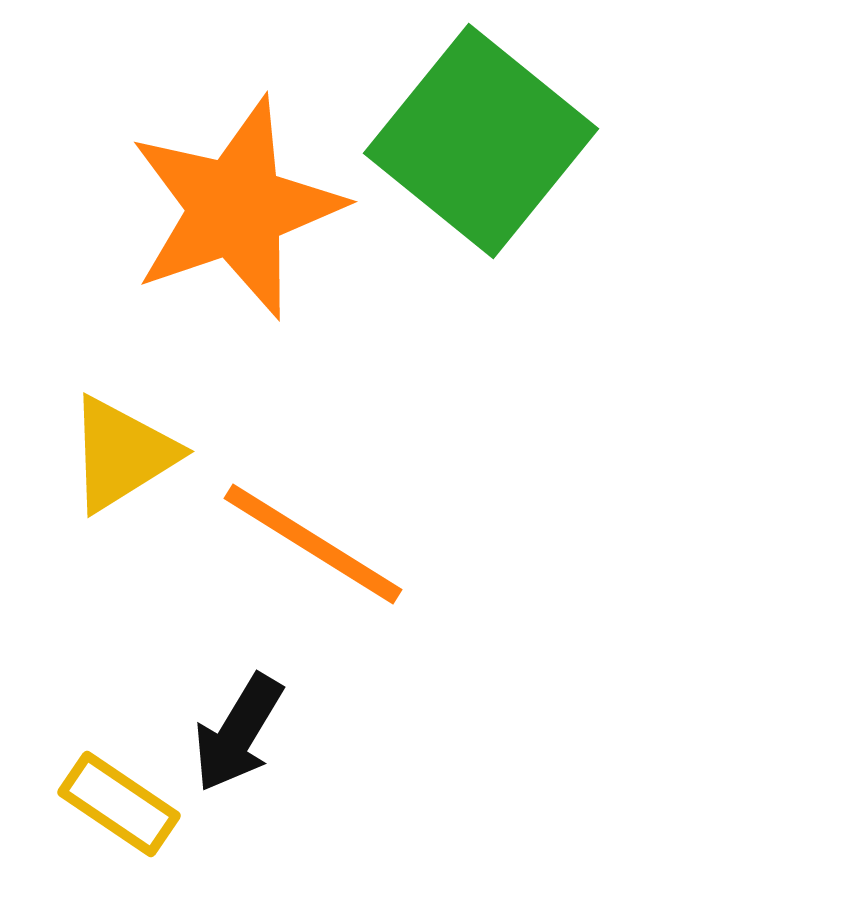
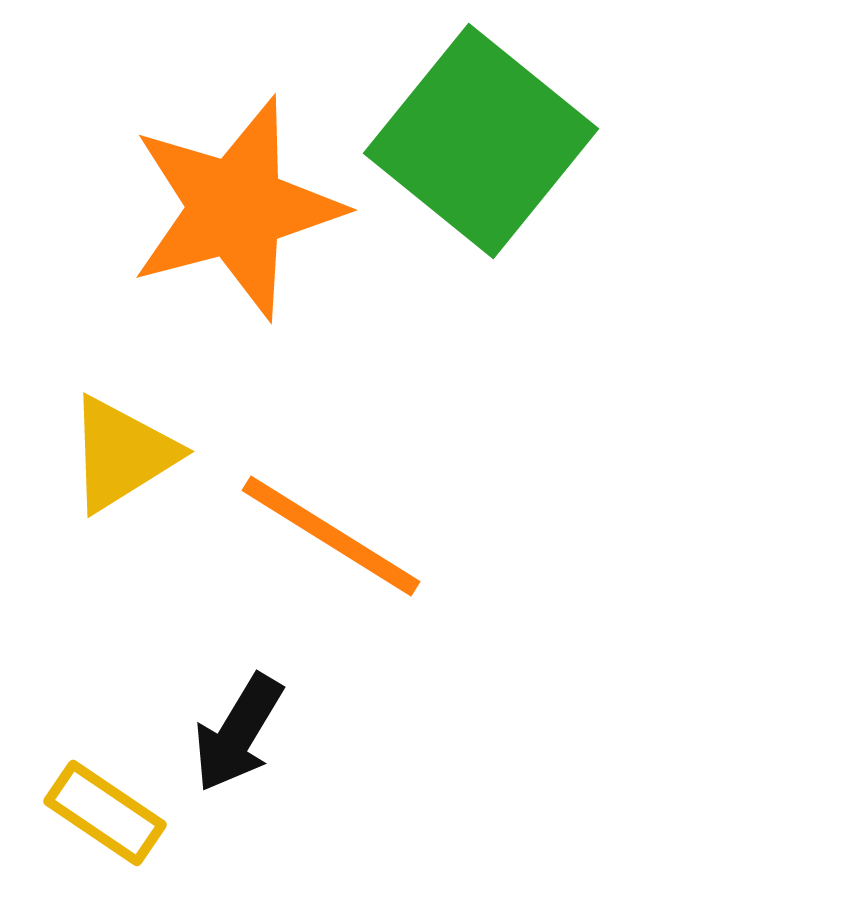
orange star: rotated 4 degrees clockwise
orange line: moved 18 px right, 8 px up
yellow rectangle: moved 14 px left, 9 px down
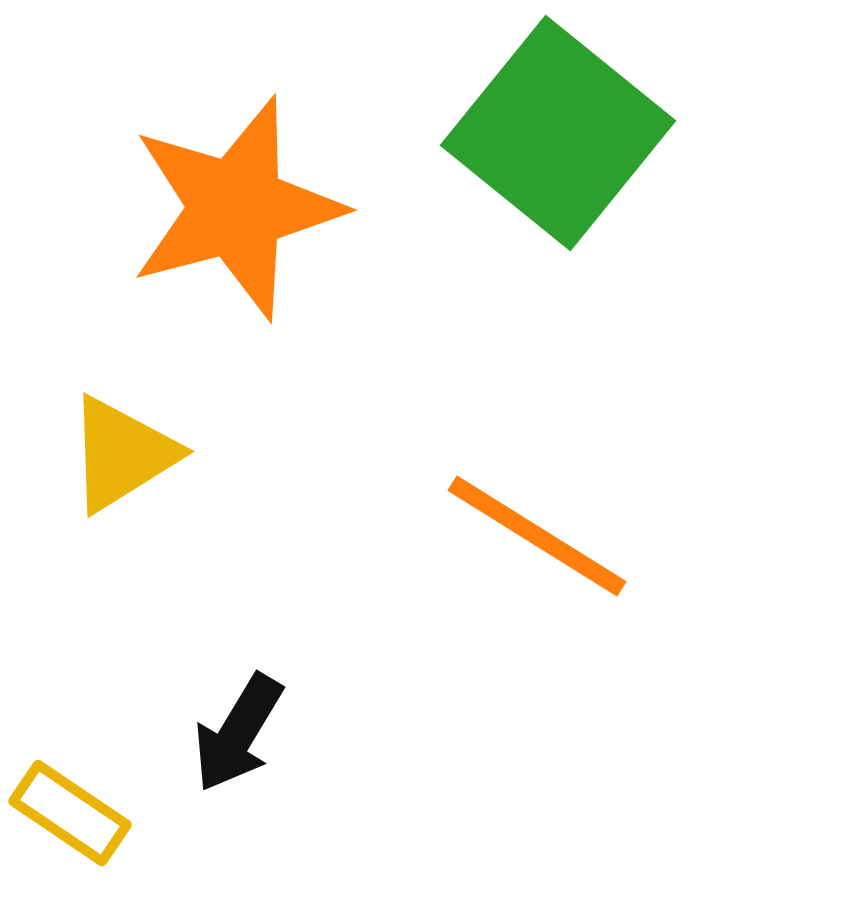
green square: moved 77 px right, 8 px up
orange line: moved 206 px right
yellow rectangle: moved 35 px left
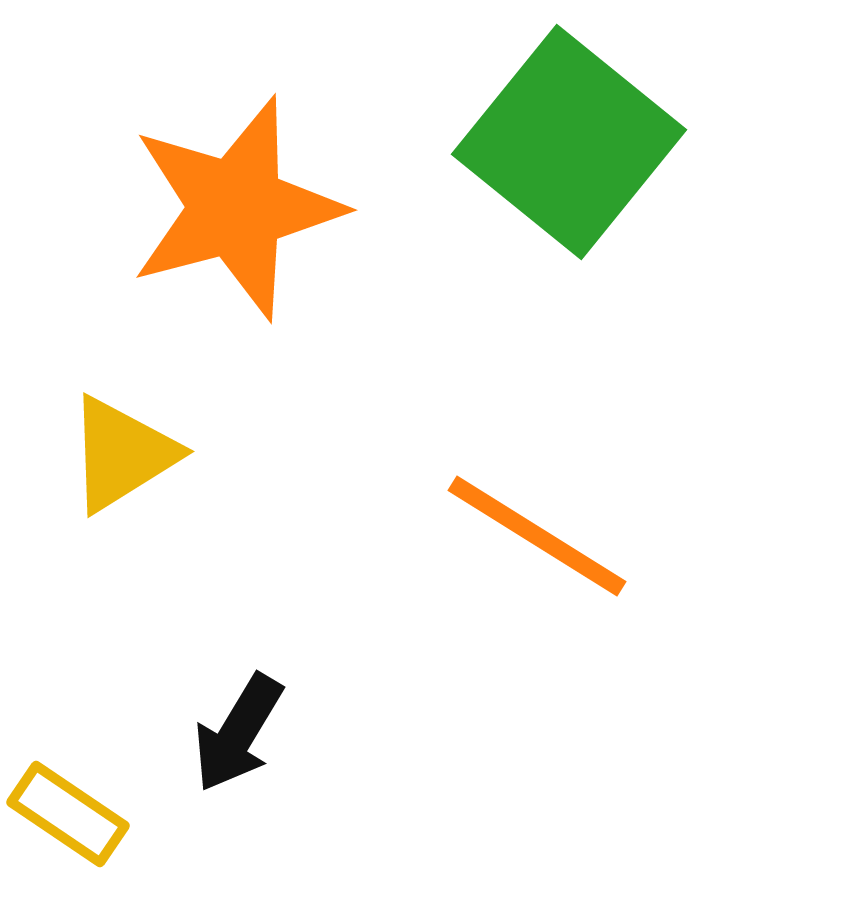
green square: moved 11 px right, 9 px down
yellow rectangle: moved 2 px left, 1 px down
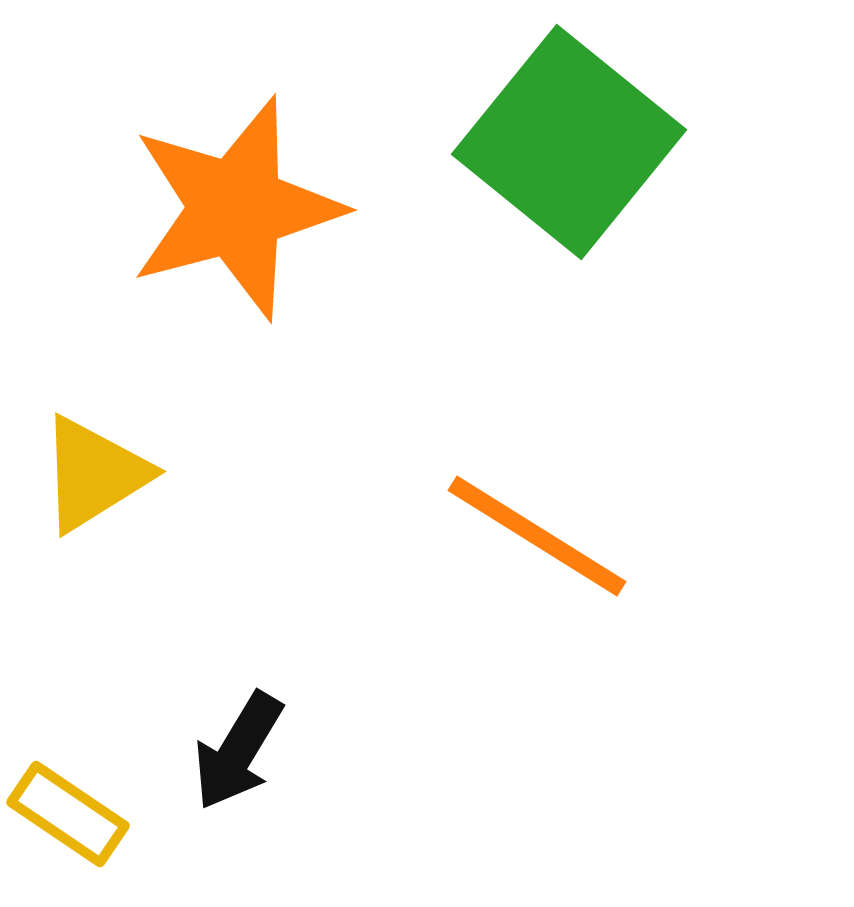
yellow triangle: moved 28 px left, 20 px down
black arrow: moved 18 px down
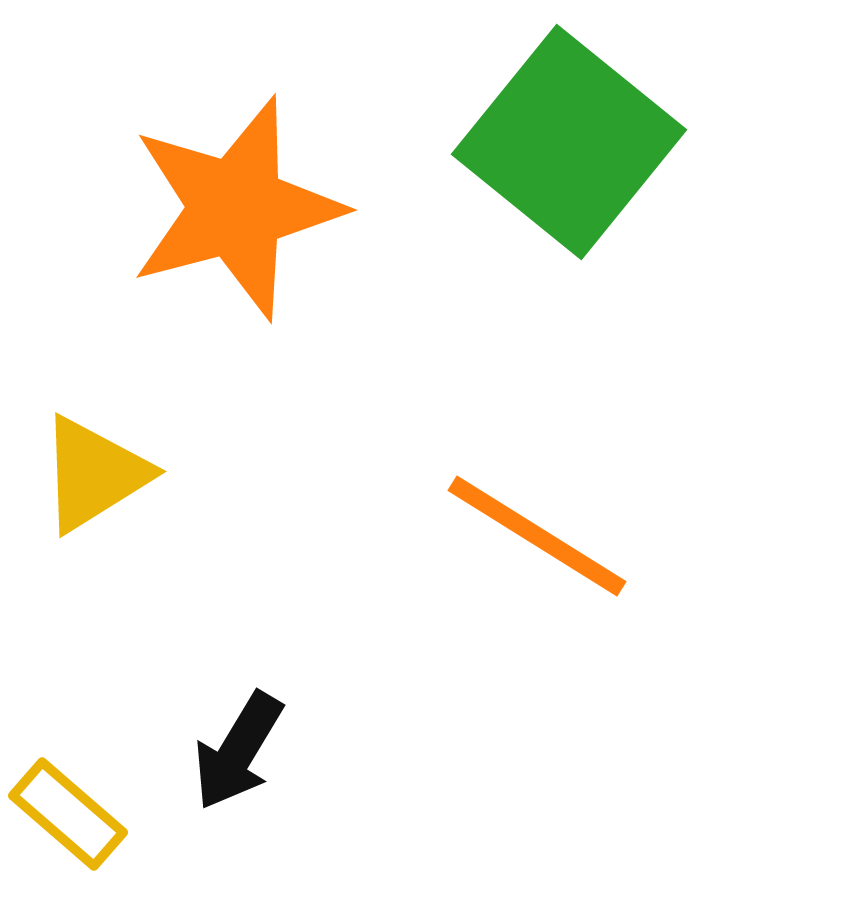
yellow rectangle: rotated 7 degrees clockwise
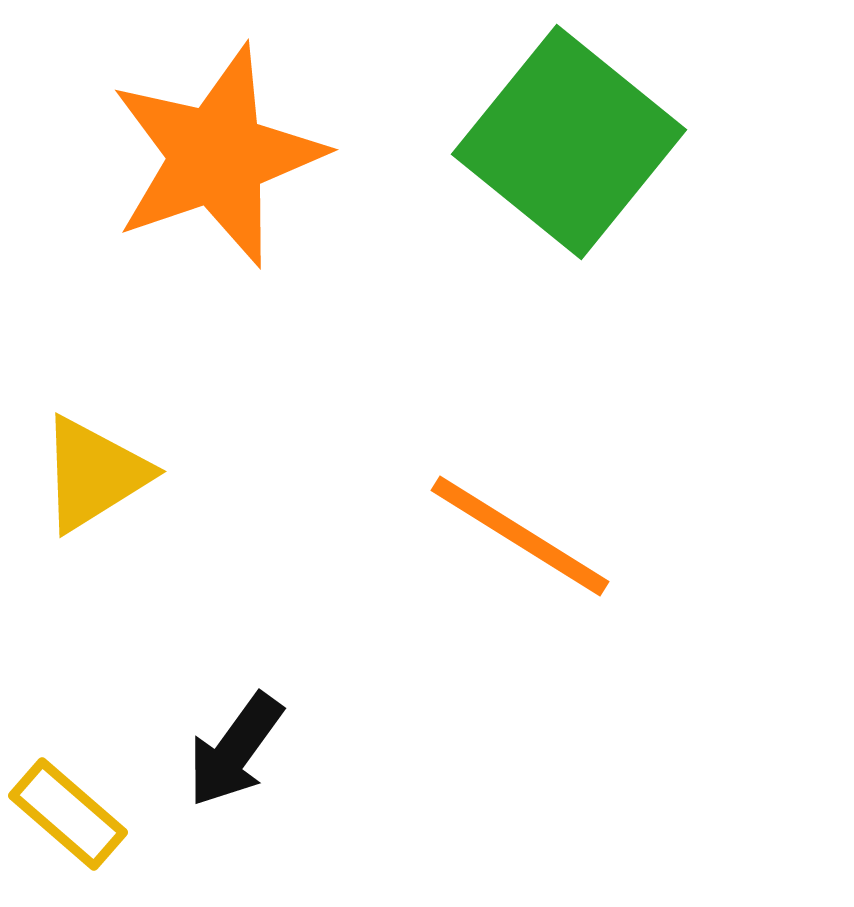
orange star: moved 19 px left, 52 px up; rotated 4 degrees counterclockwise
orange line: moved 17 px left
black arrow: moved 3 px left, 1 px up; rotated 5 degrees clockwise
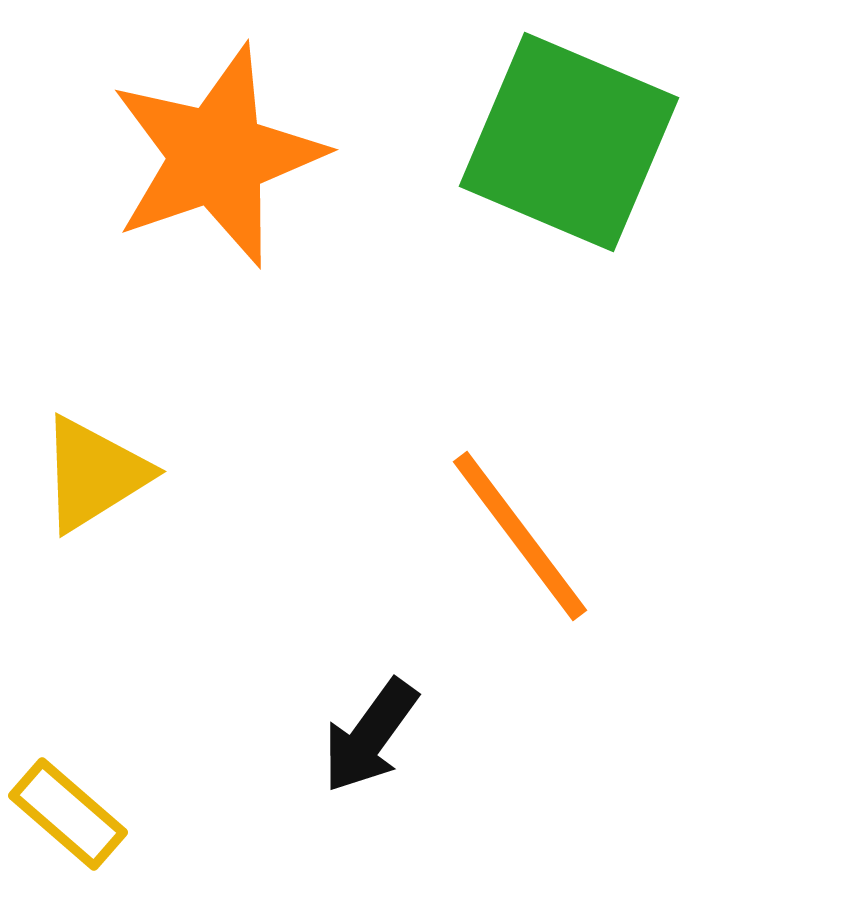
green square: rotated 16 degrees counterclockwise
orange line: rotated 21 degrees clockwise
black arrow: moved 135 px right, 14 px up
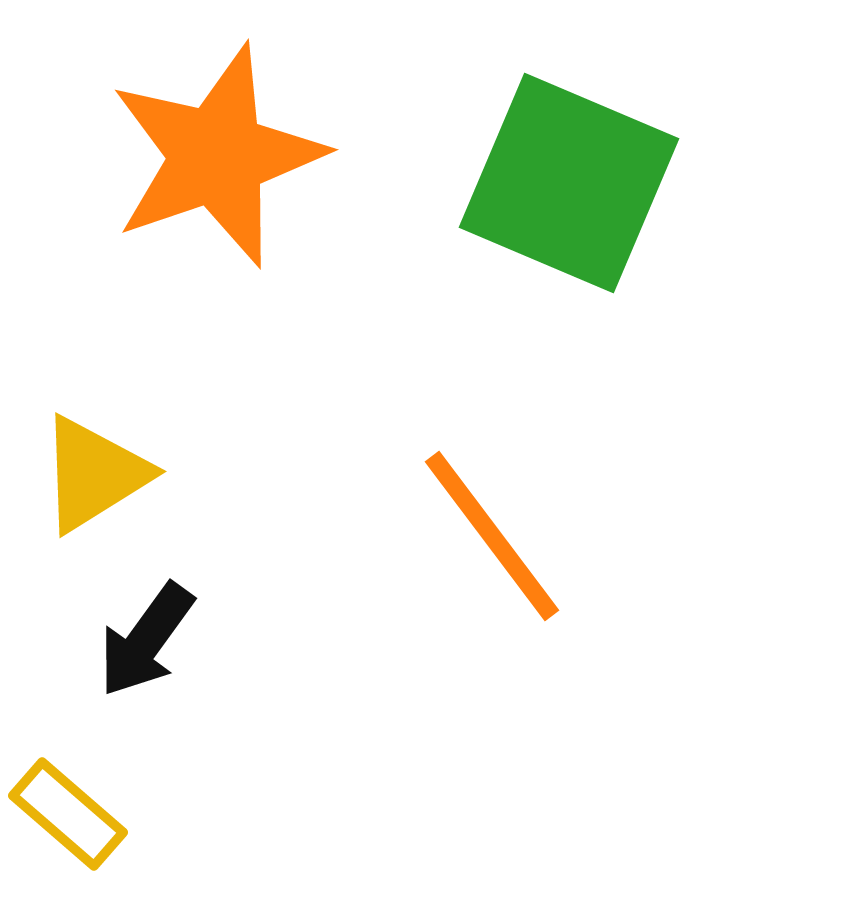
green square: moved 41 px down
orange line: moved 28 px left
black arrow: moved 224 px left, 96 px up
